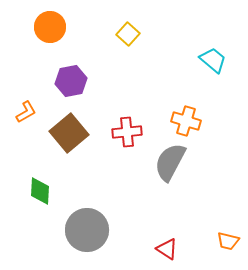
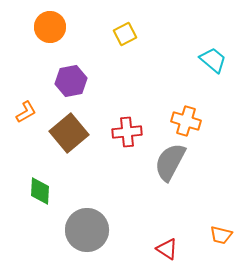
yellow square: moved 3 px left; rotated 20 degrees clockwise
orange trapezoid: moved 7 px left, 6 px up
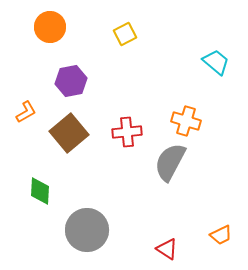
cyan trapezoid: moved 3 px right, 2 px down
orange trapezoid: rotated 40 degrees counterclockwise
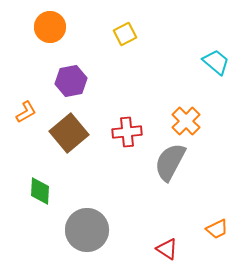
orange cross: rotated 28 degrees clockwise
orange trapezoid: moved 4 px left, 6 px up
